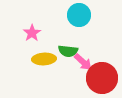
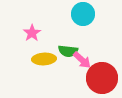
cyan circle: moved 4 px right, 1 px up
pink arrow: moved 1 px left, 2 px up
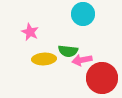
pink star: moved 2 px left, 1 px up; rotated 12 degrees counterclockwise
pink arrow: rotated 126 degrees clockwise
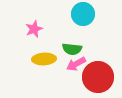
pink star: moved 4 px right, 3 px up; rotated 24 degrees clockwise
green semicircle: moved 4 px right, 2 px up
pink arrow: moved 6 px left, 4 px down; rotated 18 degrees counterclockwise
red circle: moved 4 px left, 1 px up
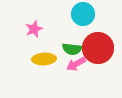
red circle: moved 29 px up
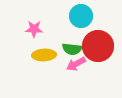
cyan circle: moved 2 px left, 2 px down
pink star: rotated 24 degrees clockwise
red circle: moved 2 px up
yellow ellipse: moved 4 px up
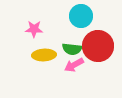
pink arrow: moved 2 px left, 1 px down
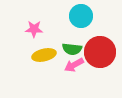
red circle: moved 2 px right, 6 px down
yellow ellipse: rotated 10 degrees counterclockwise
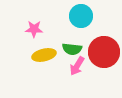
red circle: moved 4 px right
pink arrow: moved 3 px right, 1 px down; rotated 30 degrees counterclockwise
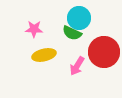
cyan circle: moved 2 px left, 2 px down
green semicircle: moved 16 px up; rotated 18 degrees clockwise
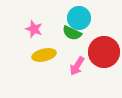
pink star: rotated 18 degrees clockwise
